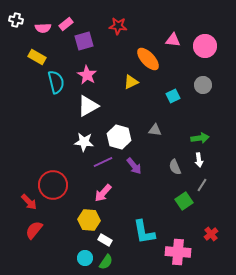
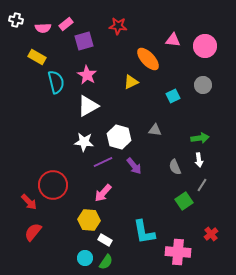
red semicircle: moved 1 px left, 2 px down
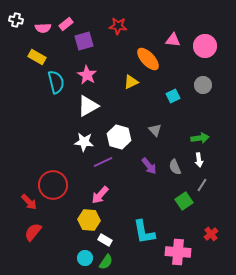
gray triangle: rotated 40 degrees clockwise
purple arrow: moved 15 px right
pink arrow: moved 3 px left, 2 px down
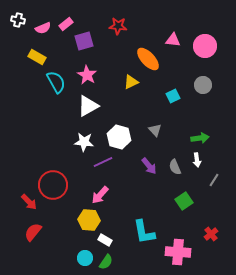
white cross: moved 2 px right
pink semicircle: rotated 21 degrees counterclockwise
cyan semicircle: rotated 15 degrees counterclockwise
white arrow: moved 2 px left
gray line: moved 12 px right, 5 px up
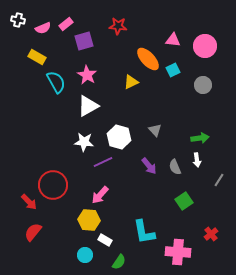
cyan square: moved 26 px up
gray line: moved 5 px right
cyan circle: moved 3 px up
green semicircle: moved 13 px right
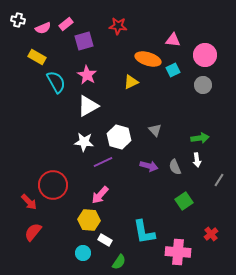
pink circle: moved 9 px down
orange ellipse: rotated 30 degrees counterclockwise
purple arrow: rotated 36 degrees counterclockwise
cyan circle: moved 2 px left, 2 px up
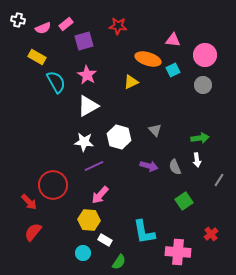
purple line: moved 9 px left, 4 px down
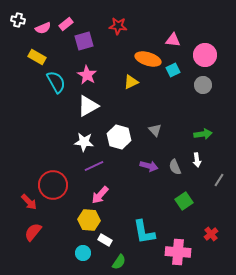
green arrow: moved 3 px right, 4 px up
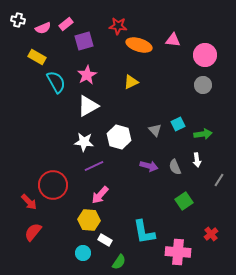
orange ellipse: moved 9 px left, 14 px up
cyan square: moved 5 px right, 54 px down
pink star: rotated 12 degrees clockwise
